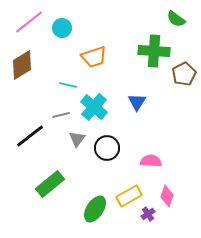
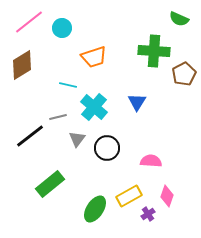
green semicircle: moved 3 px right; rotated 12 degrees counterclockwise
gray line: moved 3 px left, 2 px down
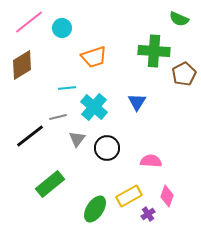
cyan line: moved 1 px left, 3 px down; rotated 18 degrees counterclockwise
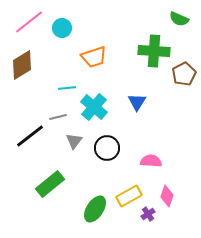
gray triangle: moved 3 px left, 2 px down
